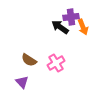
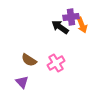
orange arrow: moved 1 px left, 2 px up
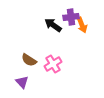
black arrow: moved 7 px left, 2 px up
pink cross: moved 3 px left, 1 px down
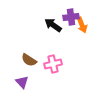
pink cross: rotated 18 degrees clockwise
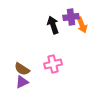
black arrow: rotated 36 degrees clockwise
brown semicircle: moved 7 px left, 9 px down
purple triangle: rotated 48 degrees clockwise
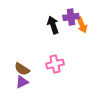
pink cross: moved 2 px right
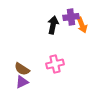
black arrow: rotated 30 degrees clockwise
